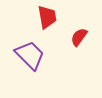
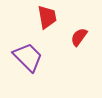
purple trapezoid: moved 2 px left, 2 px down
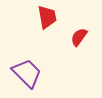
purple trapezoid: moved 1 px left, 16 px down
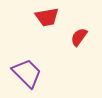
red trapezoid: rotated 90 degrees clockwise
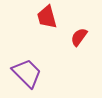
red trapezoid: rotated 85 degrees clockwise
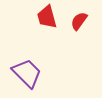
red semicircle: moved 16 px up
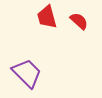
red semicircle: rotated 96 degrees clockwise
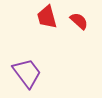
purple trapezoid: rotated 8 degrees clockwise
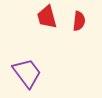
red semicircle: rotated 54 degrees clockwise
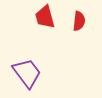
red trapezoid: moved 2 px left
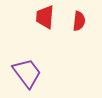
red trapezoid: rotated 20 degrees clockwise
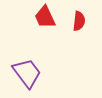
red trapezoid: rotated 30 degrees counterclockwise
